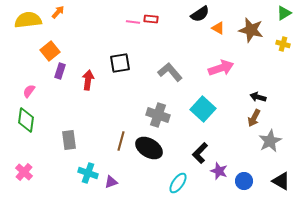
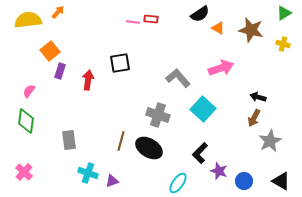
gray L-shape: moved 8 px right, 6 px down
green diamond: moved 1 px down
purple triangle: moved 1 px right, 1 px up
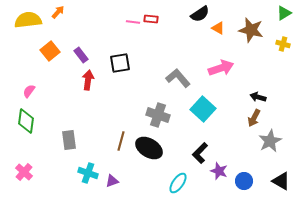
purple rectangle: moved 21 px right, 16 px up; rotated 56 degrees counterclockwise
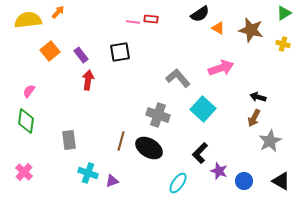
black square: moved 11 px up
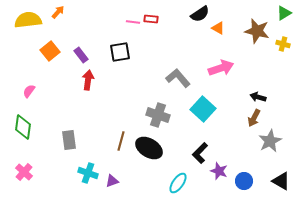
brown star: moved 6 px right, 1 px down
green diamond: moved 3 px left, 6 px down
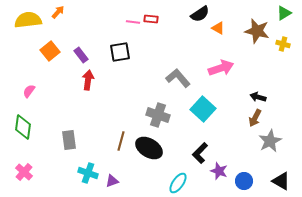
brown arrow: moved 1 px right
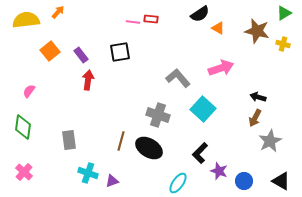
yellow semicircle: moved 2 px left
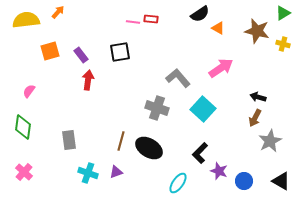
green triangle: moved 1 px left
orange square: rotated 24 degrees clockwise
pink arrow: rotated 15 degrees counterclockwise
gray cross: moved 1 px left, 7 px up
purple triangle: moved 4 px right, 9 px up
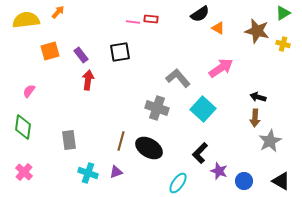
brown arrow: rotated 24 degrees counterclockwise
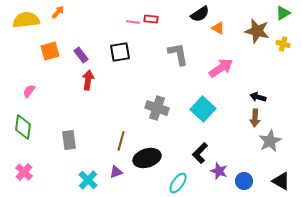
gray L-shape: moved 24 px up; rotated 30 degrees clockwise
black ellipse: moved 2 px left, 10 px down; rotated 48 degrees counterclockwise
cyan cross: moved 7 px down; rotated 24 degrees clockwise
